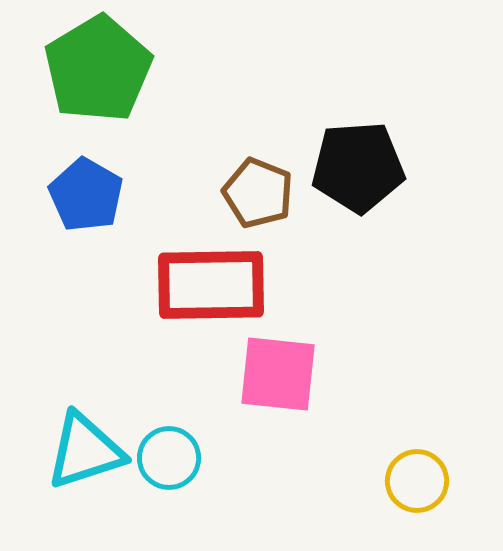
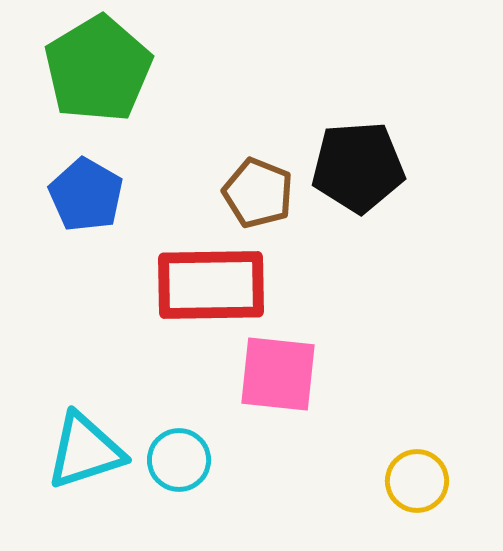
cyan circle: moved 10 px right, 2 px down
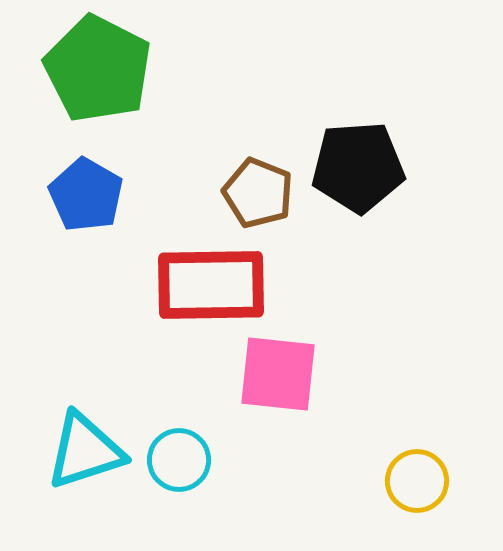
green pentagon: rotated 14 degrees counterclockwise
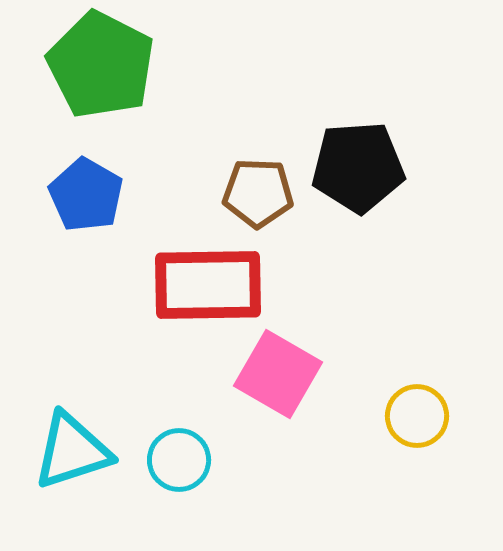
green pentagon: moved 3 px right, 4 px up
brown pentagon: rotated 20 degrees counterclockwise
red rectangle: moved 3 px left
pink square: rotated 24 degrees clockwise
cyan triangle: moved 13 px left
yellow circle: moved 65 px up
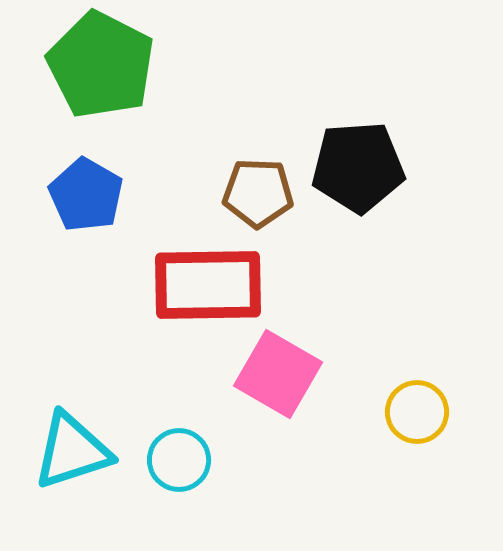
yellow circle: moved 4 px up
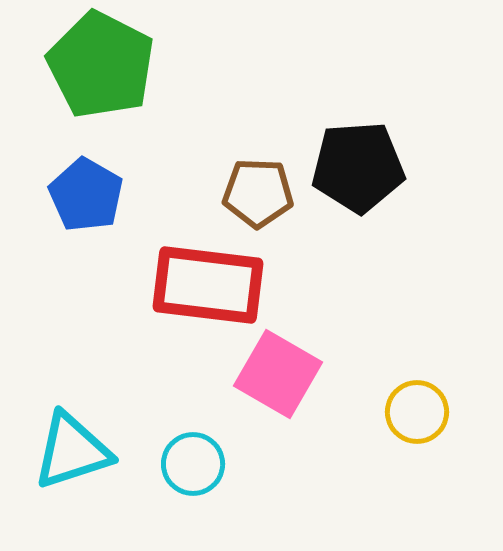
red rectangle: rotated 8 degrees clockwise
cyan circle: moved 14 px right, 4 px down
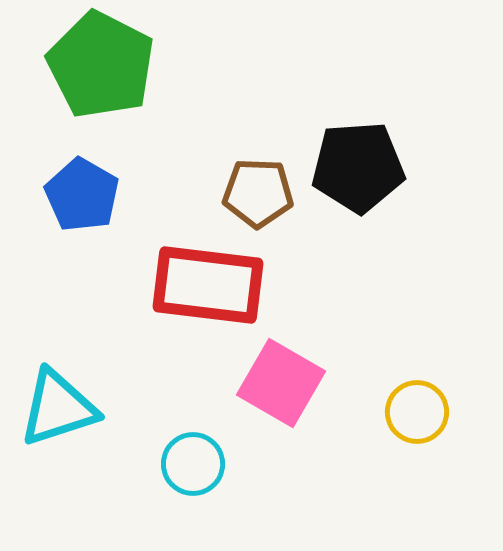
blue pentagon: moved 4 px left
pink square: moved 3 px right, 9 px down
cyan triangle: moved 14 px left, 43 px up
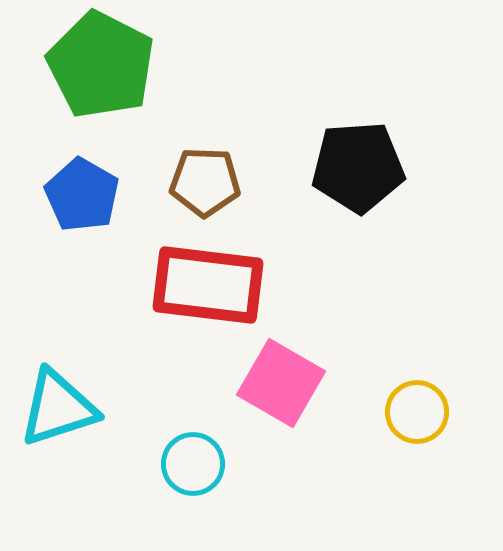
brown pentagon: moved 53 px left, 11 px up
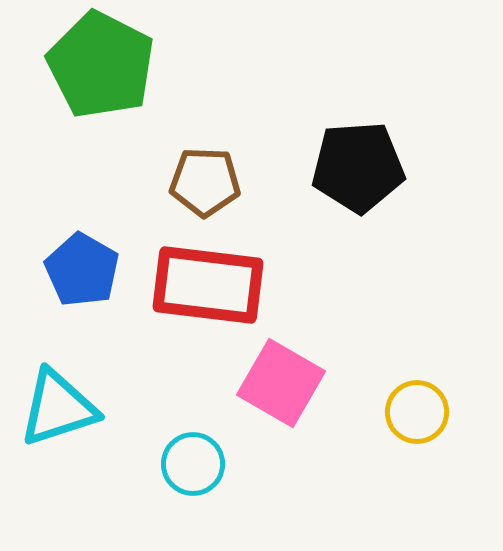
blue pentagon: moved 75 px down
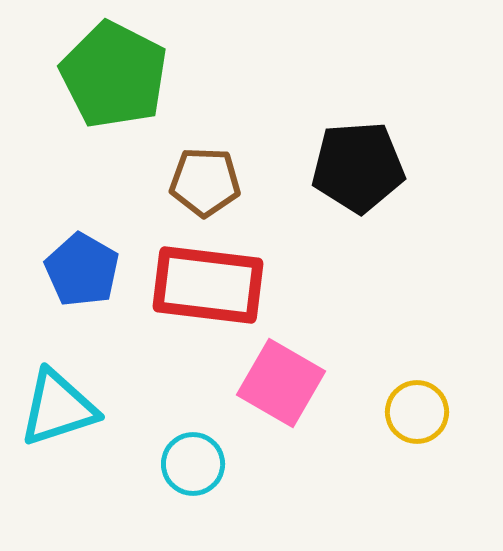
green pentagon: moved 13 px right, 10 px down
